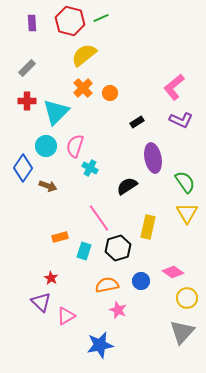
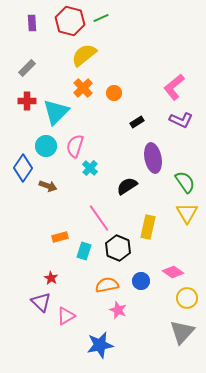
orange circle: moved 4 px right
cyan cross: rotated 14 degrees clockwise
black hexagon: rotated 20 degrees counterclockwise
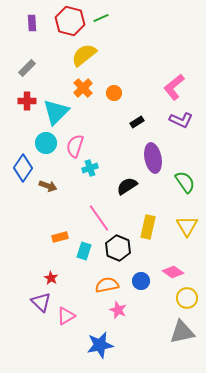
cyan circle: moved 3 px up
cyan cross: rotated 28 degrees clockwise
yellow triangle: moved 13 px down
gray triangle: rotated 36 degrees clockwise
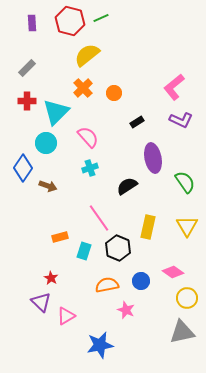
yellow semicircle: moved 3 px right
pink semicircle: moved 13 px right, 9 px up; rotated 120 degrees clockwise
pink star: moved 8 px right
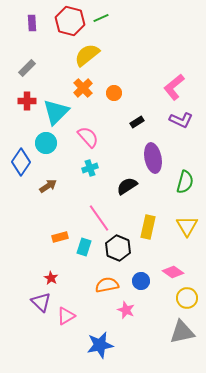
blue diamond: moved 2 px left, 6 px up
green semicircle: rotated 50 degrees clockwise
brown arrow: rotated 54 degrees counterclockwise
cyan rectangle: moved 4 px up
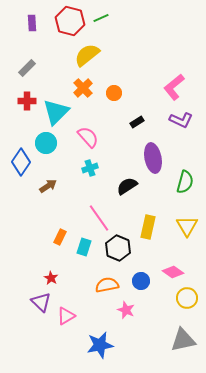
orange rectangle: rotated 49 degrees counterclockwise
gray triangle: moved 1 px right, 8 px down
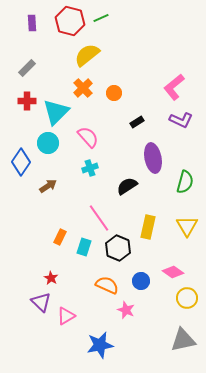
cyan circle: moved 2 px right
orange semicircle: rotated 35 degrees clockwise
